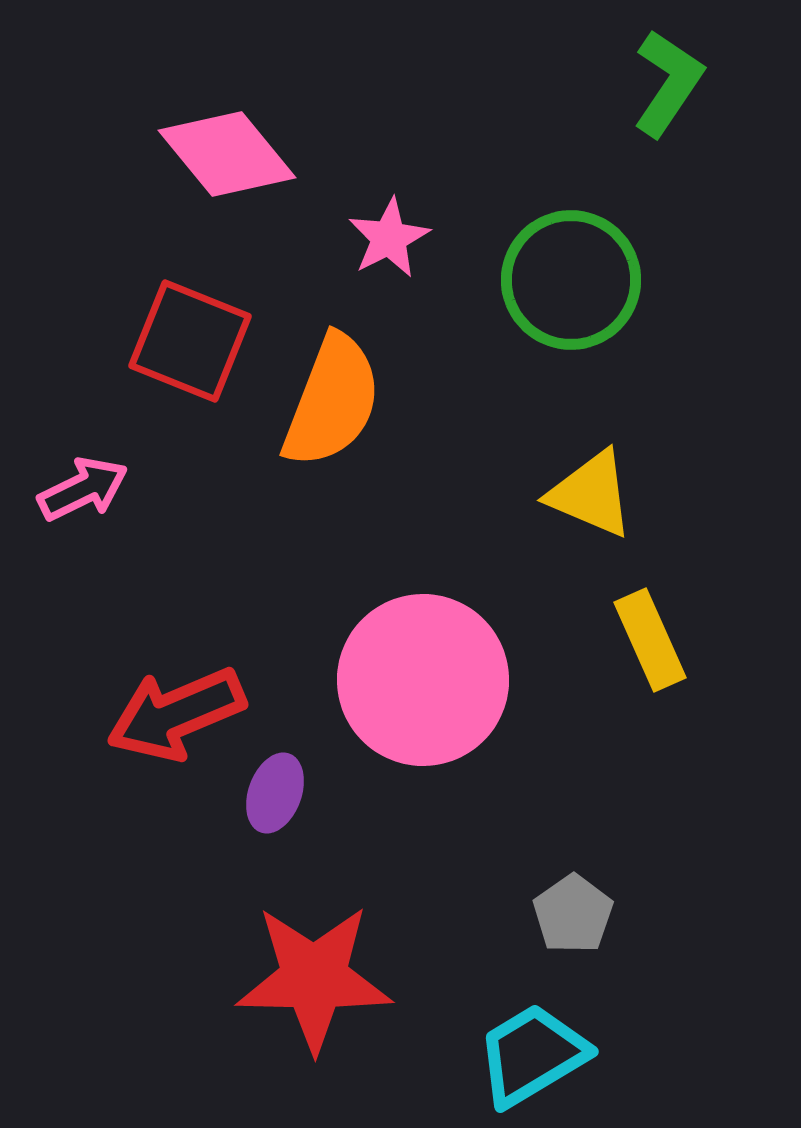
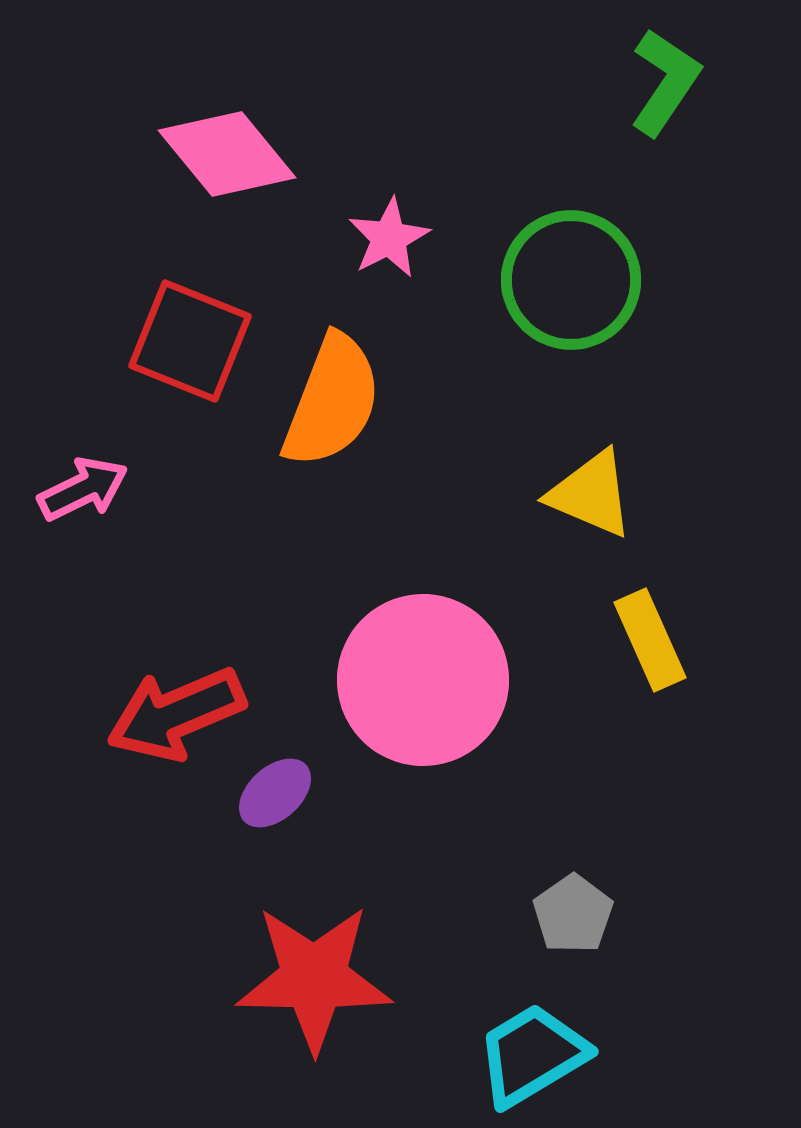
green L-shape: moved 3 px left, 1 px up
purple ellipse: rotated 28 degrees clockwise
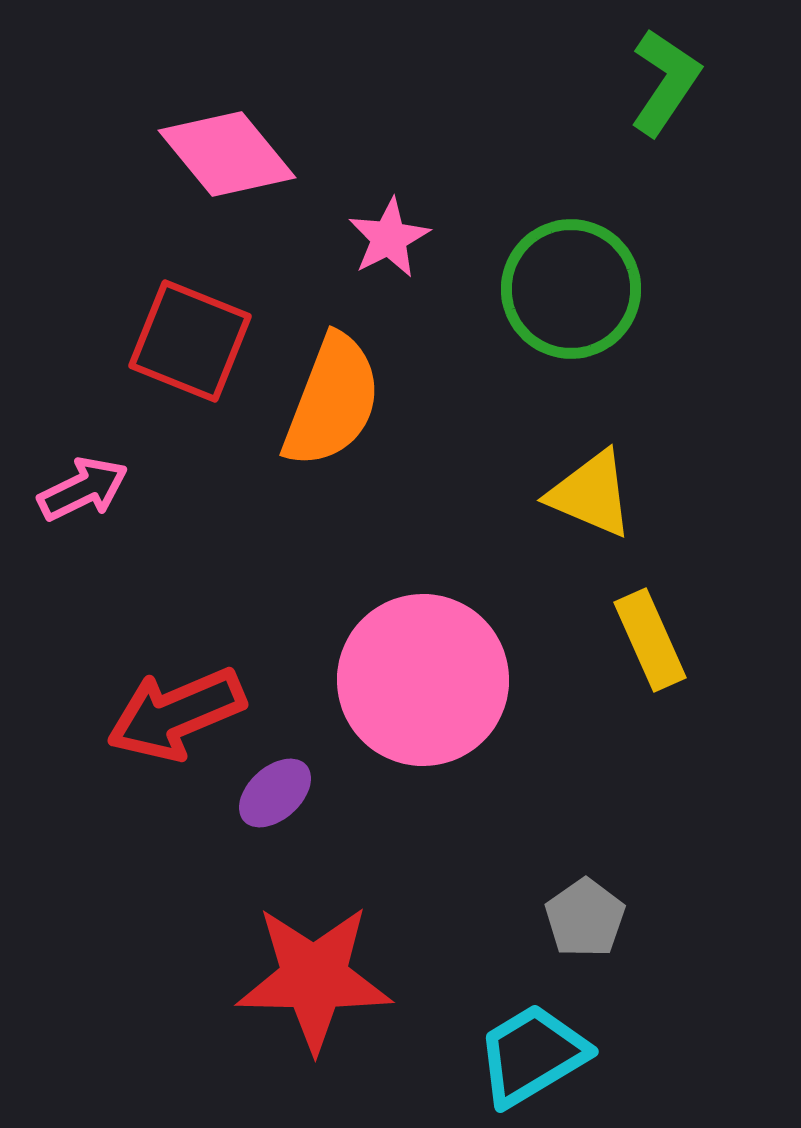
green circle: moved 9 px down
gray pentagon: moved 12 px right, 4 px down
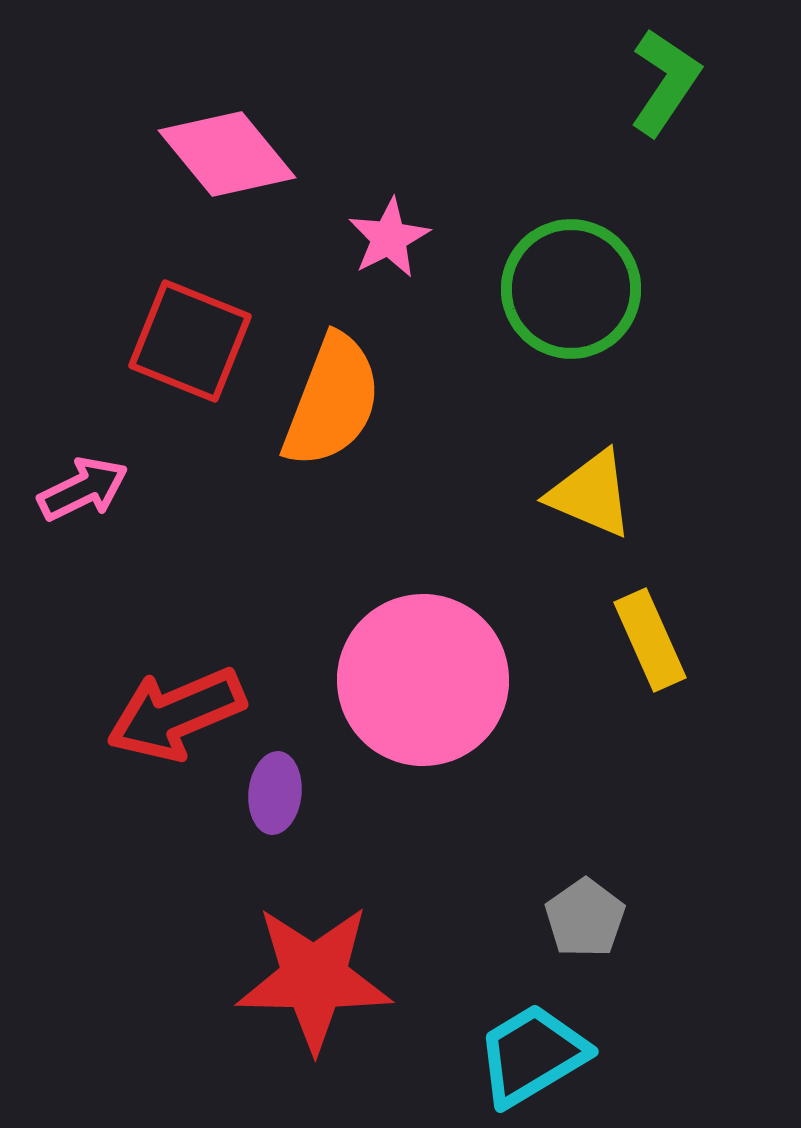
purple ellipse: rotated 42 degrees counterclockwise
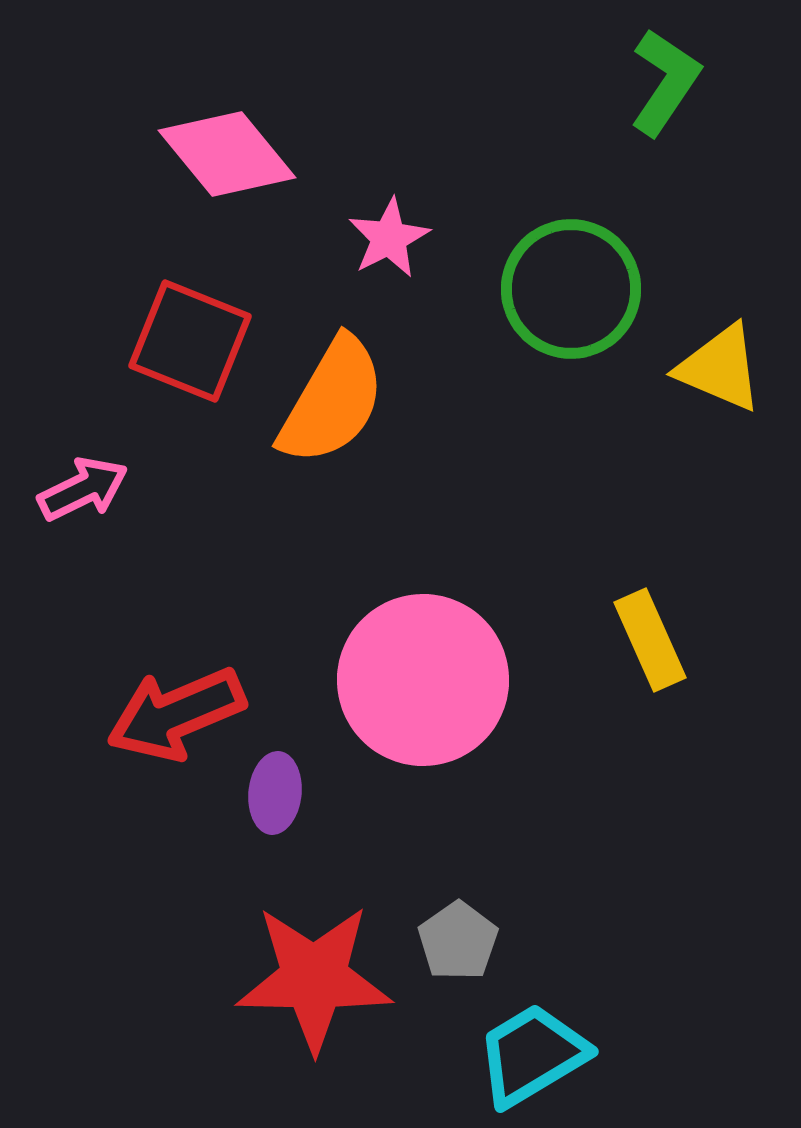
orange semicircle: rotated 9 degrees clockwise
yellow triangle: moved 129 px right, 126 px up
gray pentagon: moved 127 px left, 23 px down
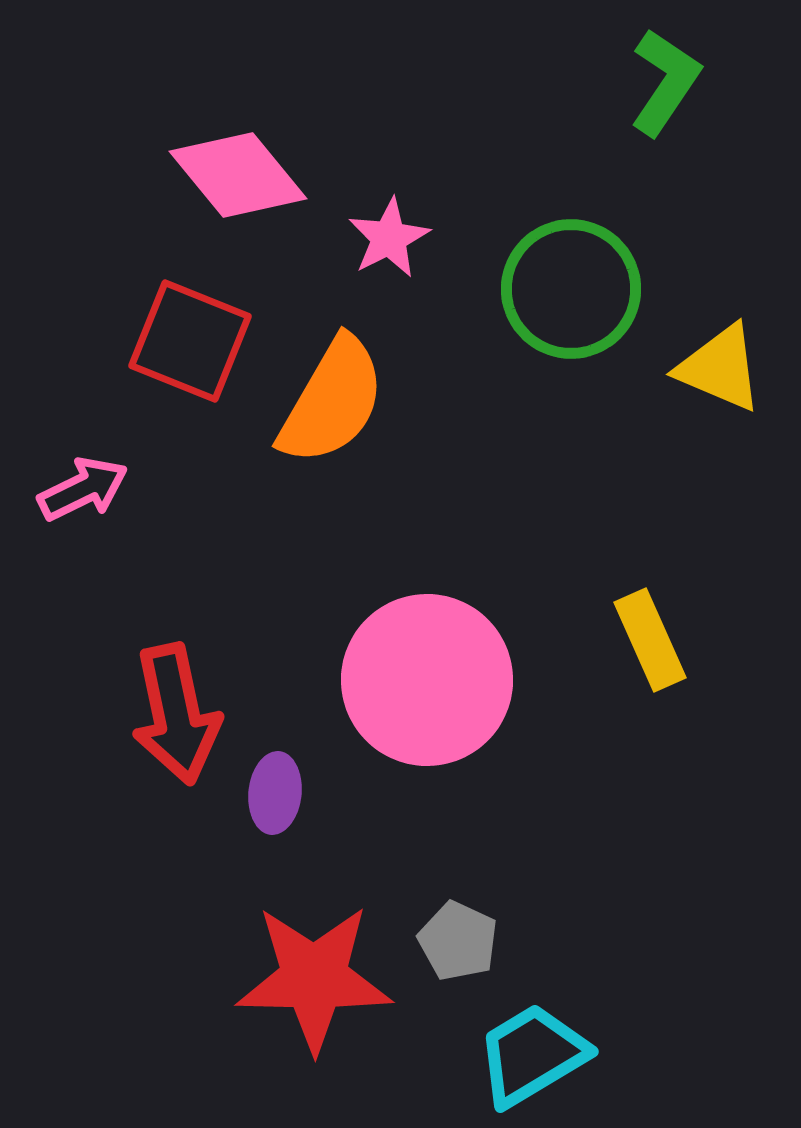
pink diamond: moved 11 px right, 21 px down
pink circle: moved 4 px right
red arrow: rotated 79 degrees counterclockwise
gray pentagon: rotated 12 degrees counterclockwise
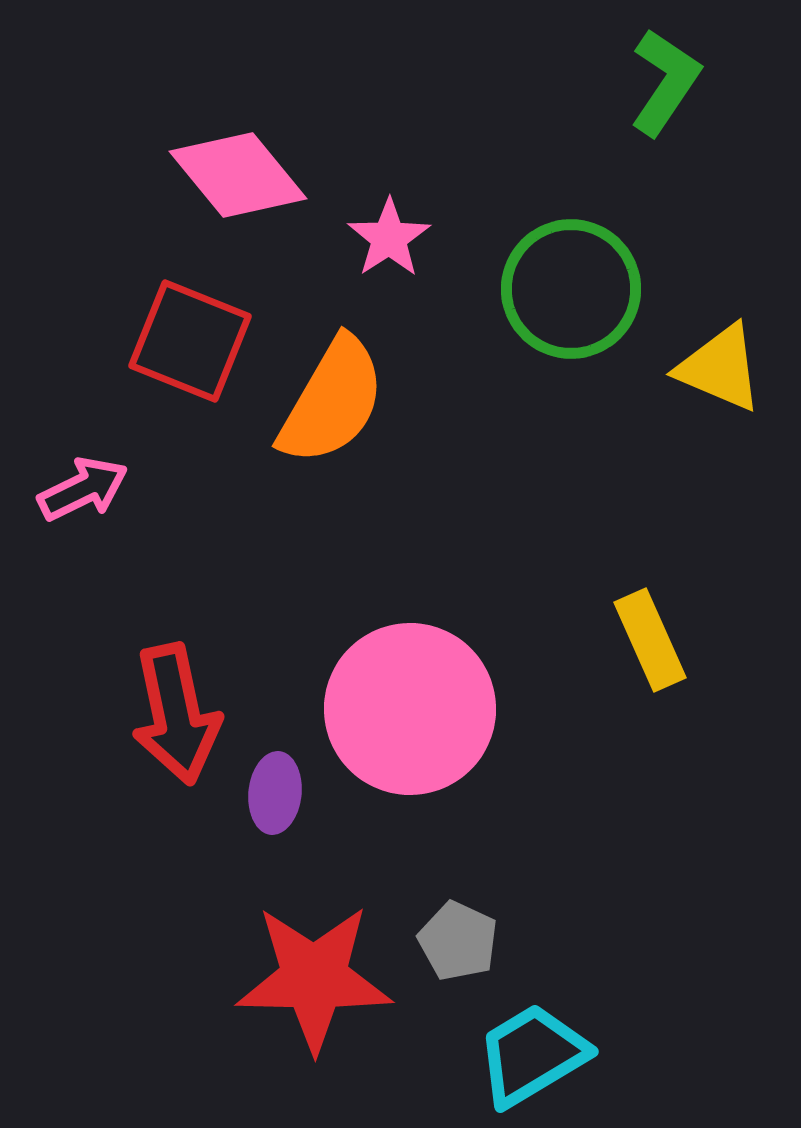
pink star: rotated 6 degrees counterclockwise
pink circle: moved 17 px left, 29 px down
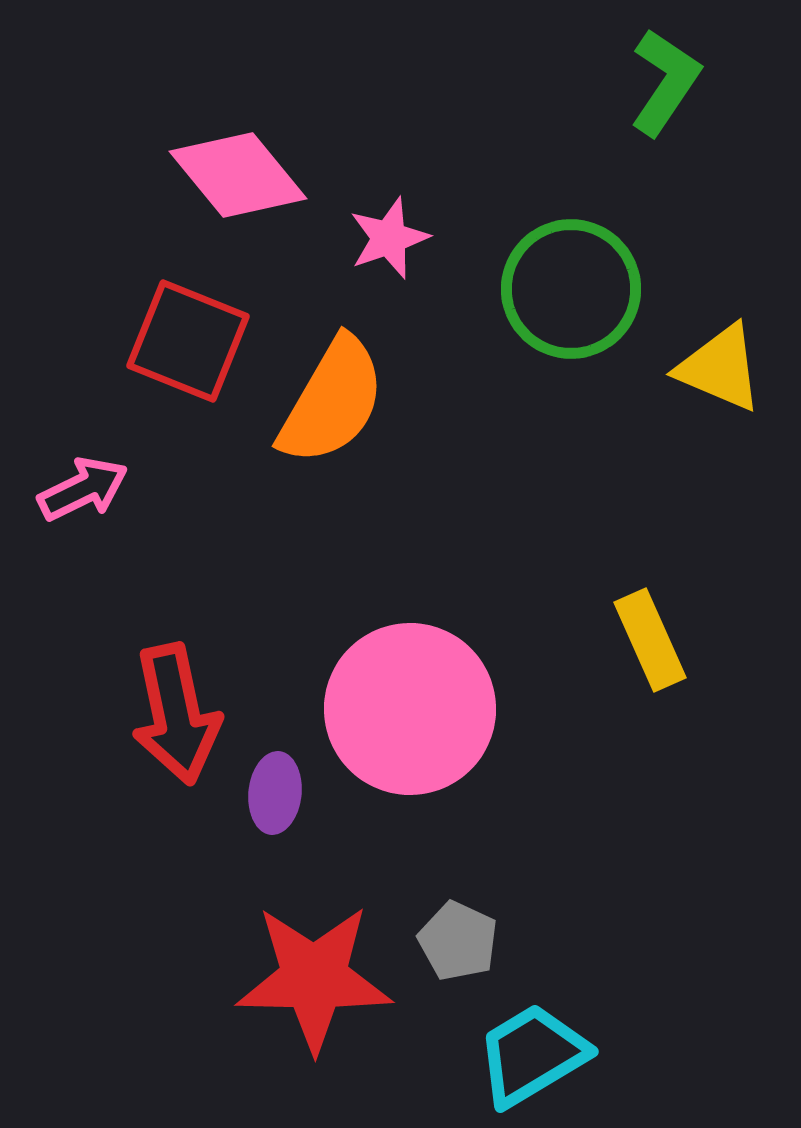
pink star: rotated 14 degrees clockwise
red square: moved 2 px left
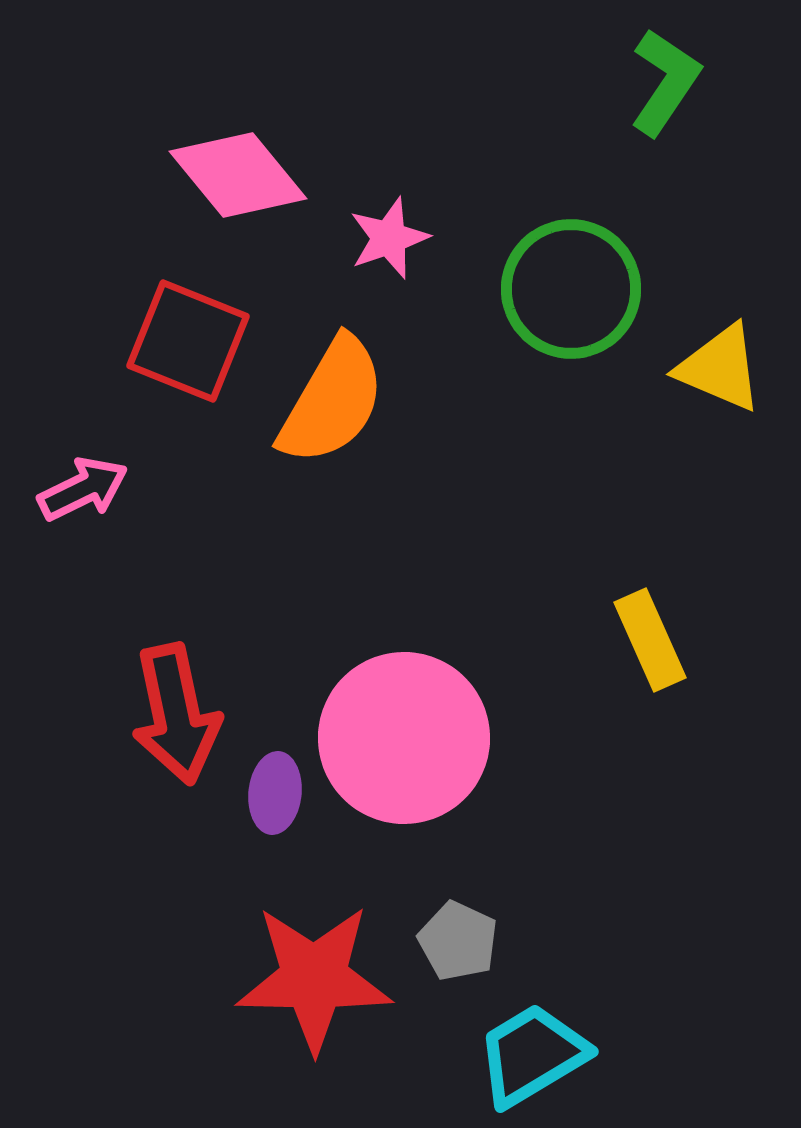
pink circle: moved 6 px left, 29 px down
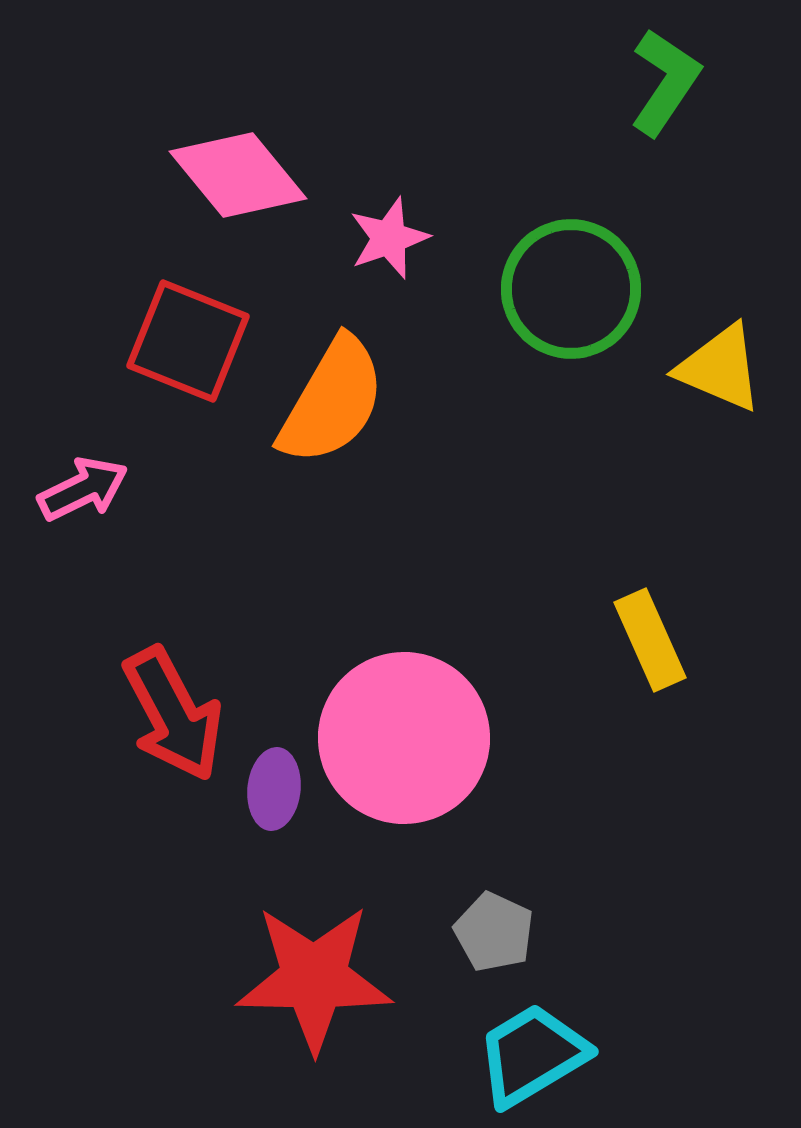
red arrow: moved 3 px left; rotated 16 degrees counterclockwise
purple ellipse: moved 1 px left, 4 px up
gray pentagon: moved 36 px right, 9 px up
